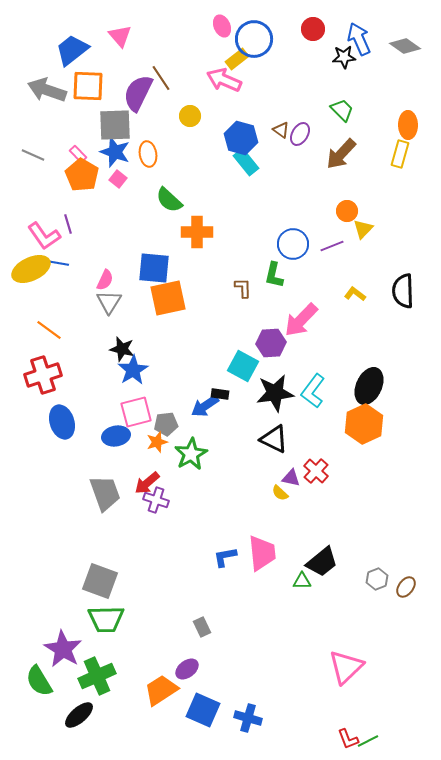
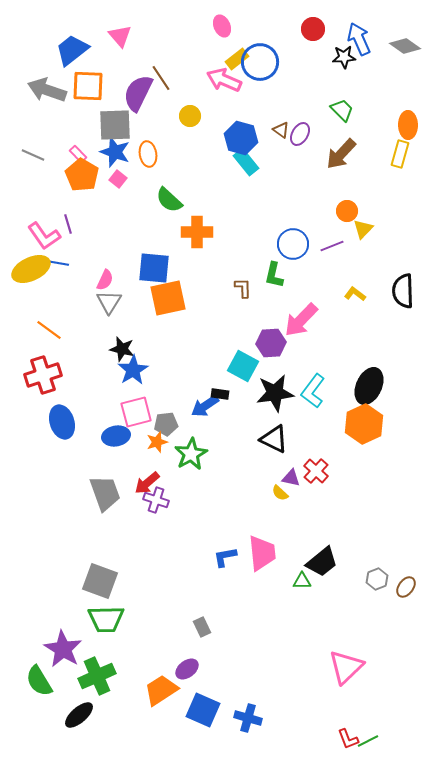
blue circle at (254, 39): moved 6 px right, 23 px down
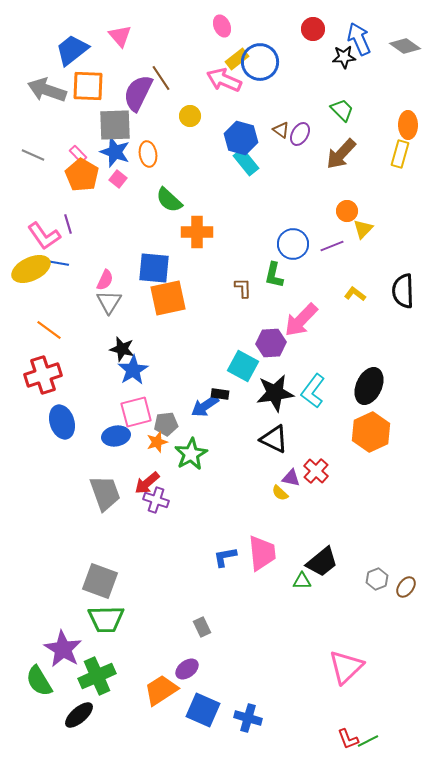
orange hexagon at (364, 424): moved 7 px right, 8 px down
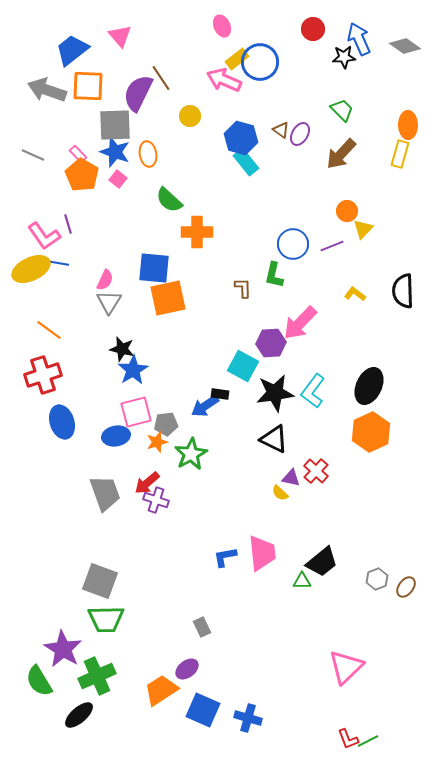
pink arrow at (301, 320): moved 1 px left, 3 px down
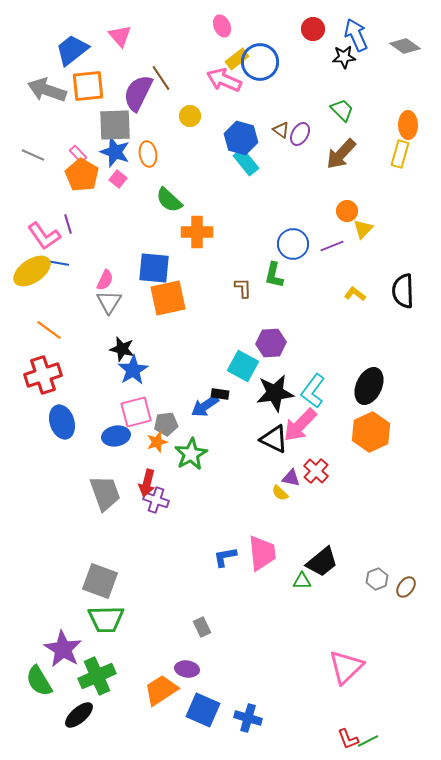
blue arrow at (359, 39): moved 3 px left, 4 px up
orange square at (88, 86): rotated 8 degrees counterclockwise
yellow ellipse at (31, 269): moved 1 px right, 2 px down; rotated 9 degrees counterclockwise
pink arrow at (300, 323): moved 102 px down
red arrow at (147, 483): rotated 36 degrees counterclockwise
purple ellipse at (187, 669): rotated 45 degrees clockwise
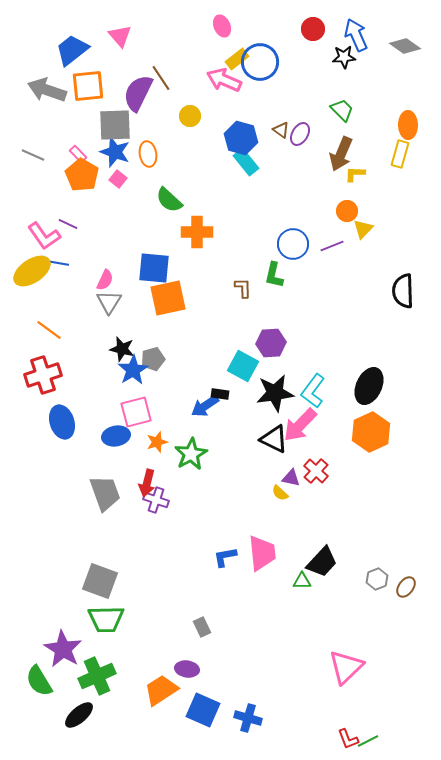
brown arrow at (341, 154): rotated 20 degrees counterclockwise
purple line at (68, 224): rotated 48 degrees counterclockwise
yellow L-shape at (355, 294): moved 120 px up; rotated 35 degrees counterclockwise
gray pentagon at (166, 424): moved 13 px left, 65 px up; rotated 10 degrees counterclockwise
black trapezoid at (322, 562): rotated 8 degrees counterclockwise
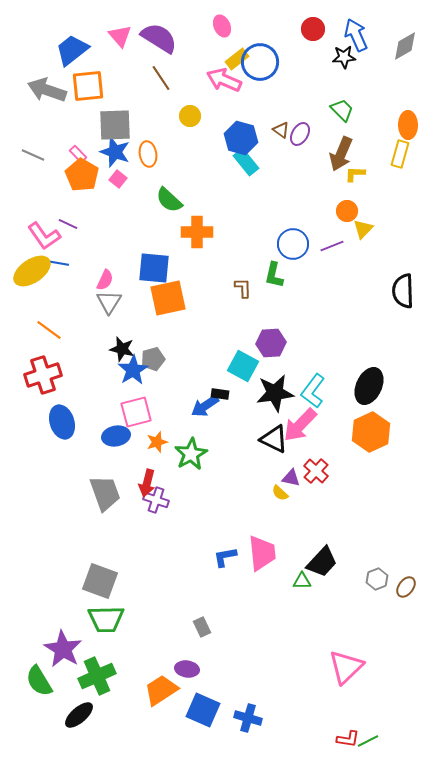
gray diamond at (405, 46): rotated 64 degrees counterclockwise
purple semicircle at (138, 93): moved 21 px right, 55 px up; rotated 96 degrees clockwise
red L-shape at (348, 739): rotated 60 degrees counterclockwise
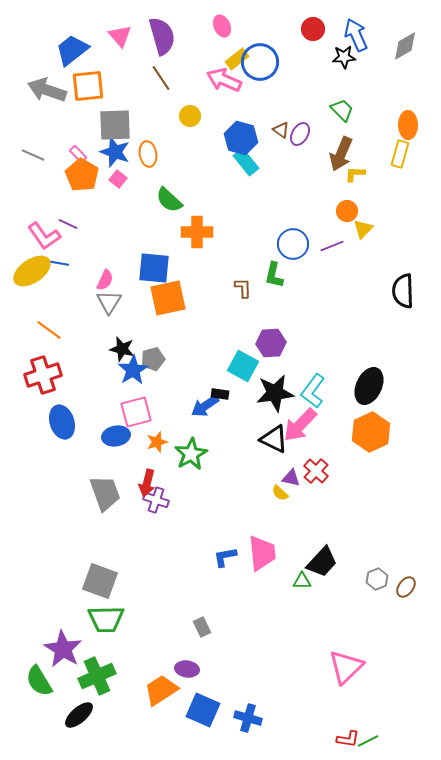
purple semicircle at (159, 38): moved 3 px right, 2 px up; rotated 42 degrees clockwise
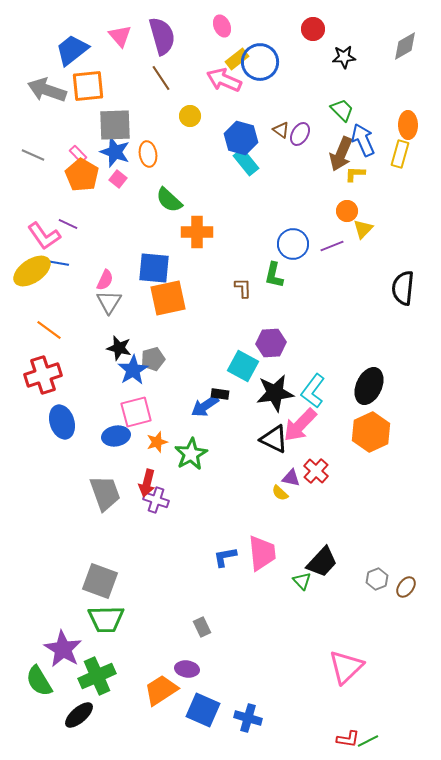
blue arrow at (356, 35): moved 7 px right, 105 px down
black semicircle at (403, 291): moved 3 px up; rotated 8 degrees clockwise
black star at (122, 349): moved 3 px left, 1 px up
green triangle at (302, 581): rotated 48 degrees clockwise
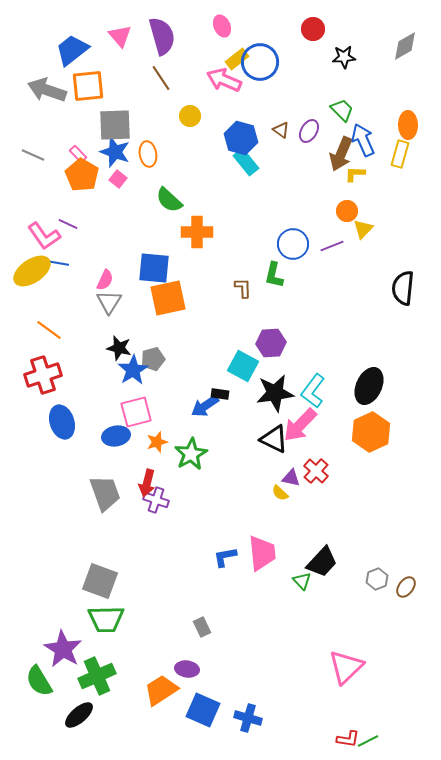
purple ellipse at (300, 134): moved 9 px right, 3 px up
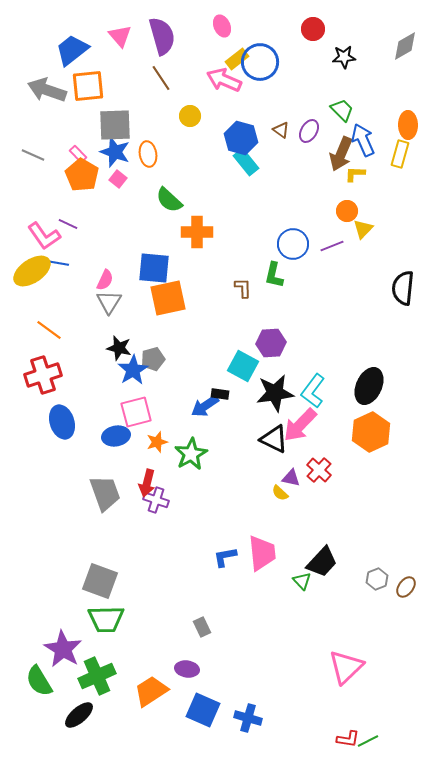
red cross at (316, 471): moved 3 px right, 1 px up
orange trapezoid at (161, 690): moved 10 px left, 1 px down
